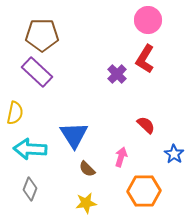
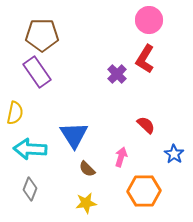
pink circle: moved 1 px right
purple rectangle: rotated 12 degrees clockwise
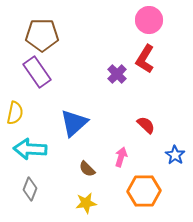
blue triangle: moved 12 px up; rotated 20 degrees clockwise
blue star: moved 1 px right, 1 px down
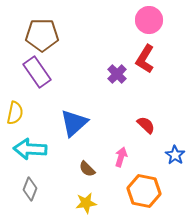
orange hexagon: rotated 12 degrees clockwise
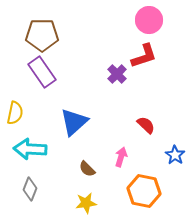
red L-shape: moved 1 px left, 3 px up; rotated 140 degrees counterclockwise
purple rectangle: moved 5 px right
blue triangle: moved 1 px up
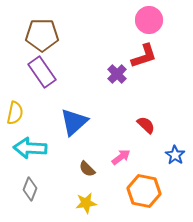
cyan arrow: moved 1 px up
pink arrow: rotated 36 degrees clockwise
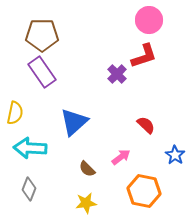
gray diamond: moved 1 px left
